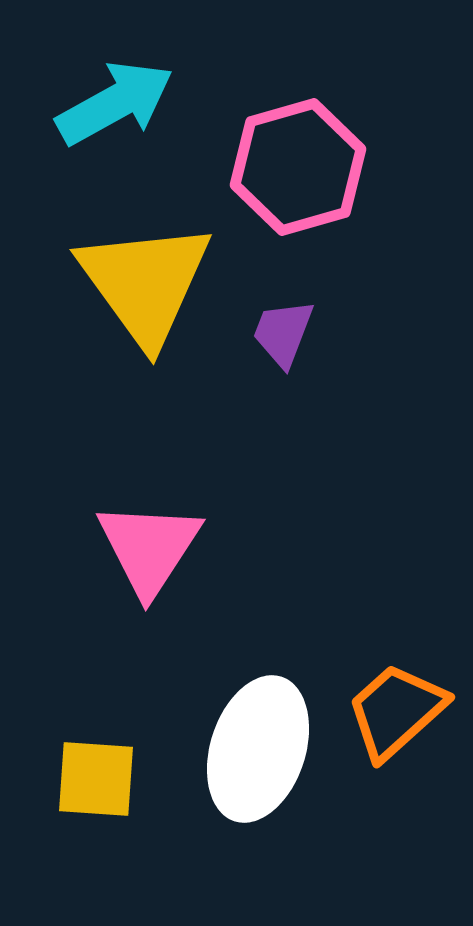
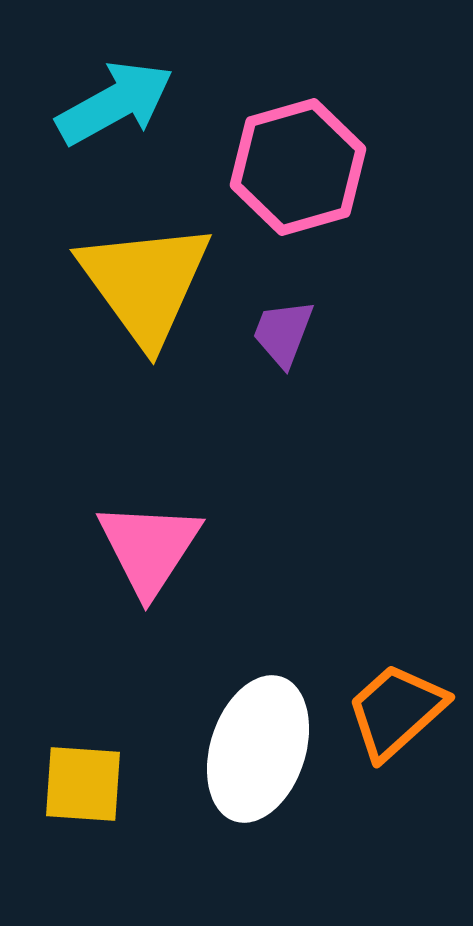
yellow square: moved 13 px left, 5 px down
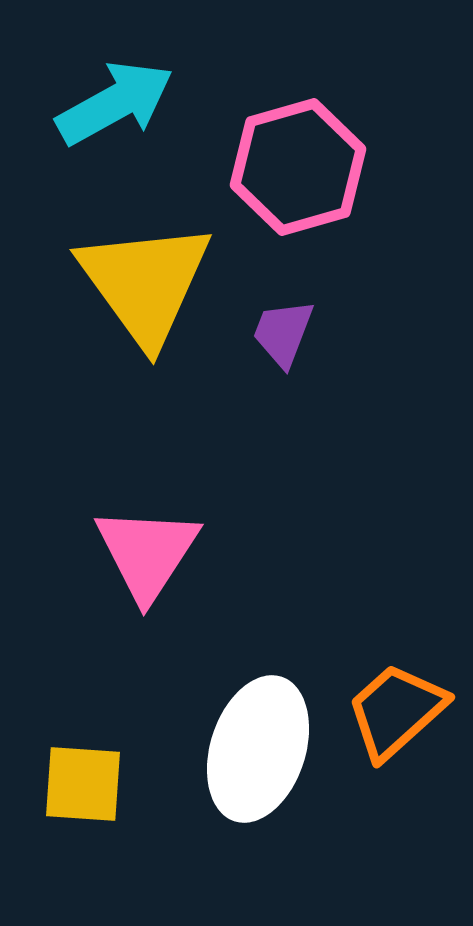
pink triangle: moved 2 px left, 5 px down
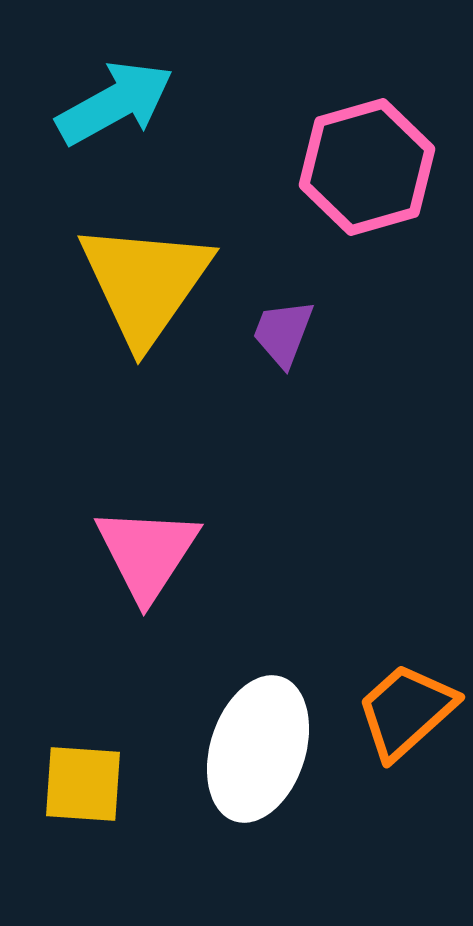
pink hexagon: moved 69 px right
yellow triangle: rotated 11 degrees clockwise
orange trapezoid: moved 10 px right
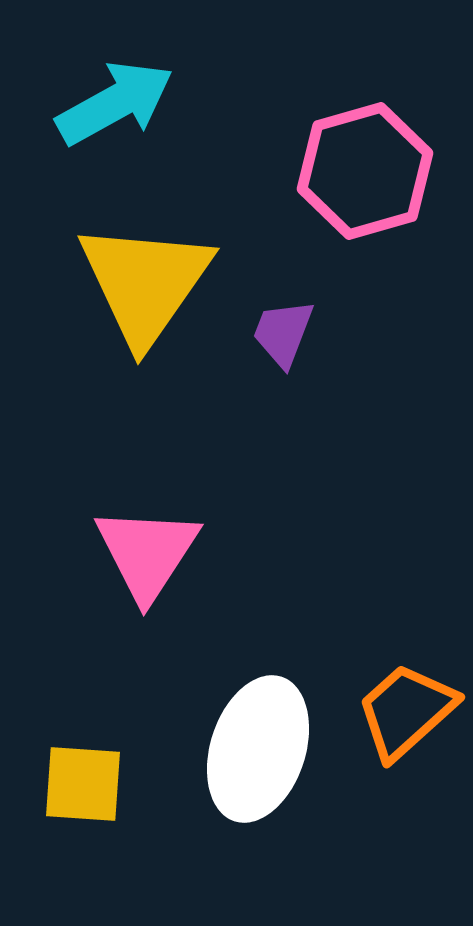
pink hexagon: moved 2 px left, 4 px down
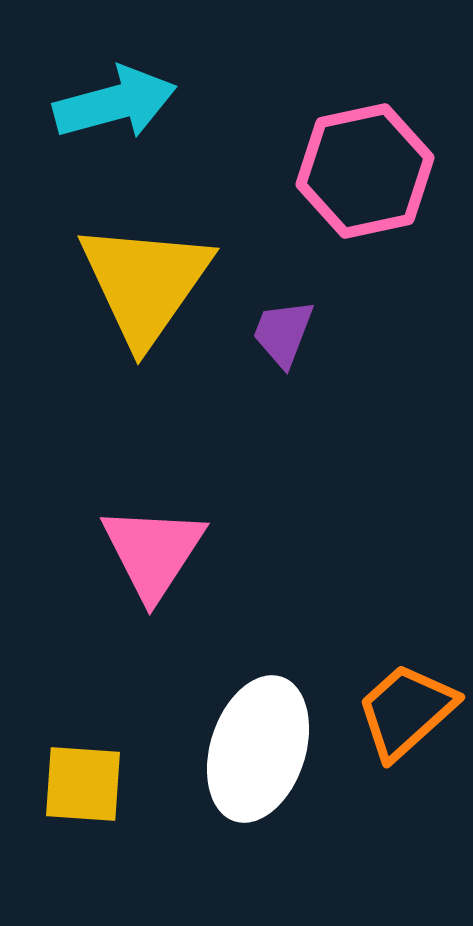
cyan arrow: rotated 14 degrees clockwise
pink hexagon: rotated 4 degrees clockwise
pink triangle: moved 6 px right, 1 px up
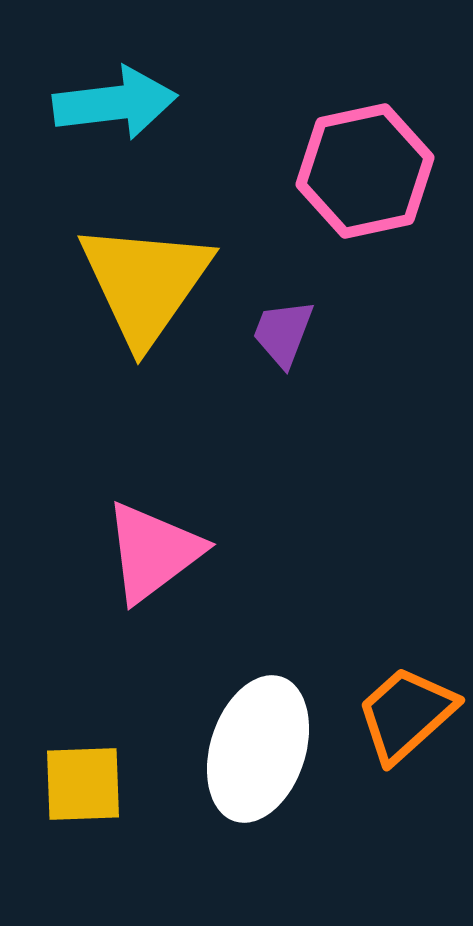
cyan arrow: rotated 8 degrees clockwise
pink triangle: rotated 20 degrees clockwise
orange trapezoid: moved 3 px down
yellow square: rotated 6 degrees counterclockwise
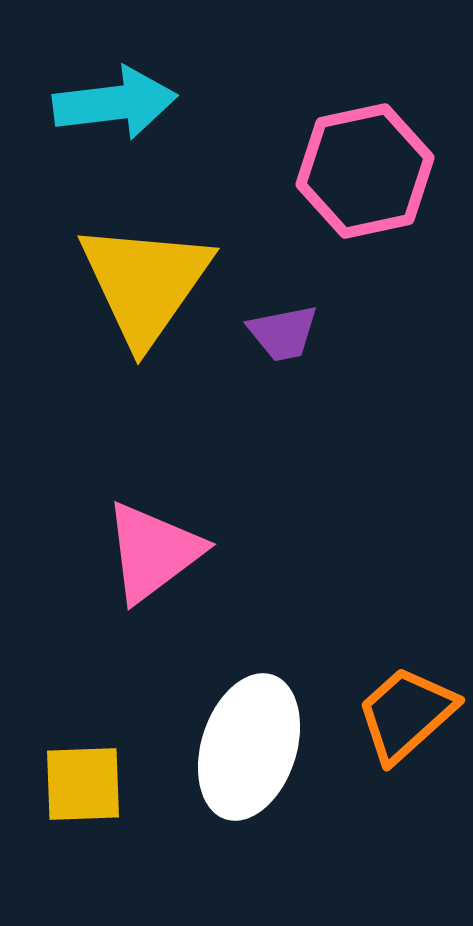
purple trapezoid: rotated 122 degrees counterclockwise
white ellipse: moved 9 px left, 2 px up
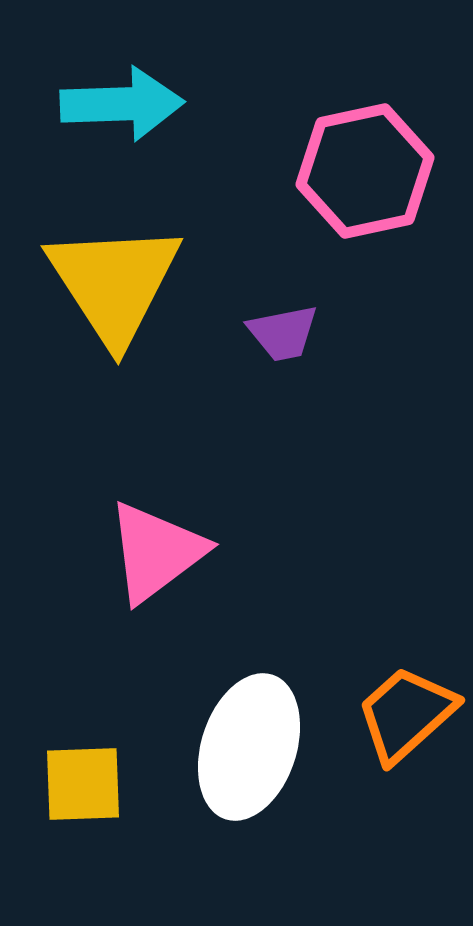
cyan arrow: moved 7 px right, 1 px down; rotated 5 degrees clockwise
yellow triangle: moved 31 px left; rotated 8 degrees counterclockwise
pink triangle: moved 3 px right
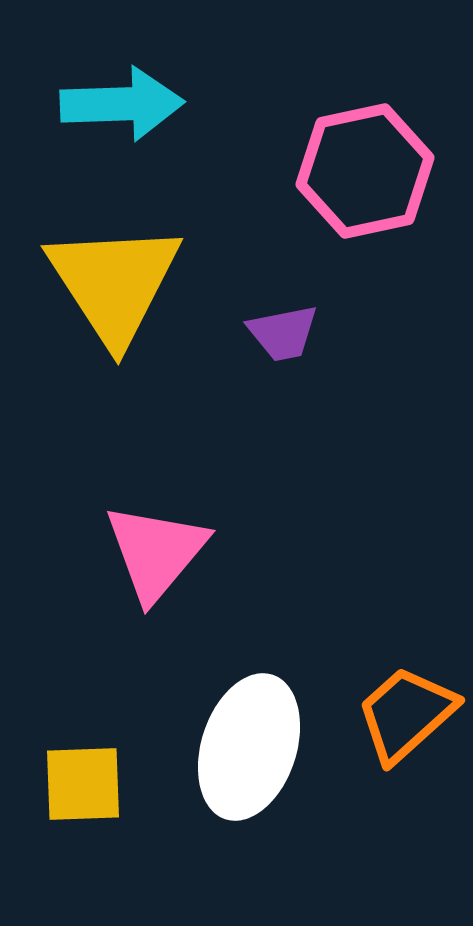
pink triangle: rotated 13 degrees counterclockwise
